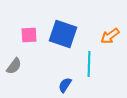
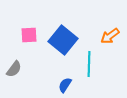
blue square: moved 6 px down; rotated 20 degrees clockwise
gray semicircle: moved 3 px down
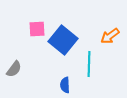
pink square: moved 8 px right, 6 px up
blue semicircle: rotated 35 degrees counterclockwise
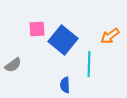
gray semicircle: moved 1 px left, 4 px up; rotated 18 degrees clockwise
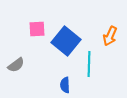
orange arrow: rotated 30 degrees counterclockwise
blue square: moved 3 px right, 1 px down
gray semicircle: moved 3 px right
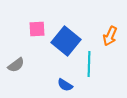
blue semicircle: rotated 56 degrees counterclockwise
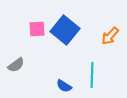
orange arrow: rotated 18 degrees clockwise
blue square: moved 1 px left, 11 px up
cyan line: moved 3 px right, 11 px down
blue semicircle: moved 1 px left, 1 px down
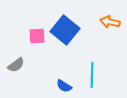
pink square: moved 7 px down
orange arrow: moved 14 px up; rotated 60 degrees clockwise
